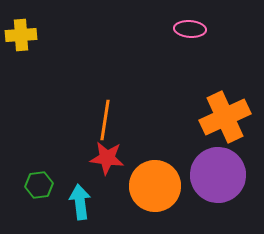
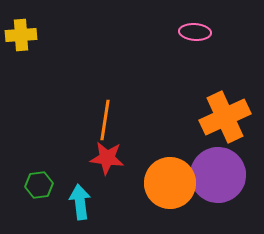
pink ellipse: moved 5 px right, 3 px down
orange circle: moved 15 px right, 3 px up
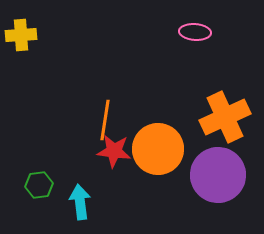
red star: moved 7 px right, 7 px up
orange circle: moved 12 px left, 34 px up
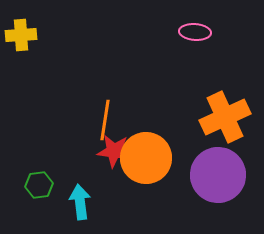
orange circle: moved 12 px left, 9 px down
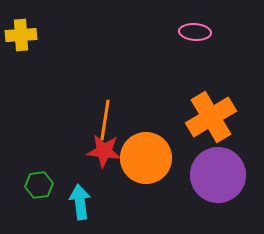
orange cross: moved 14 px left; rotated 6 degrees counterclockwise
red star: moved 10 px left
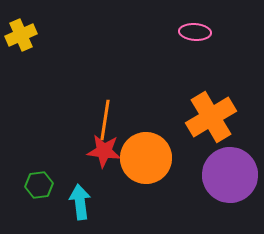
yellow cross: rotated 20 degrees counterclockwise
purple circle: moved 12 px right
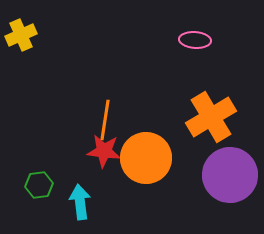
pink ellipse: moved 8 px down
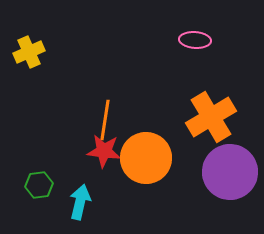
yellow cross: moved 8 px right, 17 px down
purple circle: moved 3 px up
cyan arrow: rotated 20 degrees clockwise
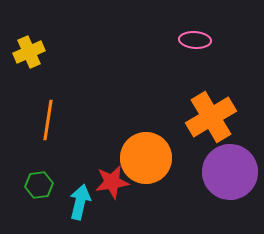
orange line: moved 57 px left
red star: moved 8 px right, 31 px down; rotated 16 degrees counterclockwise
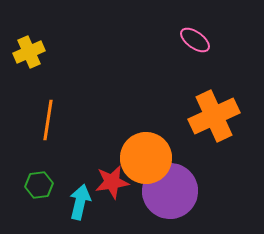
pink ellipse: rotated 32 degrees clockwise
orange cross: moved 3 px right, 1 px up; rotated 6 degrees clockwise
purple circle: moved 60 px left, 19 px down
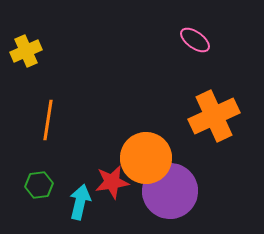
yellow cross: moved 3 px left, 1 px up
